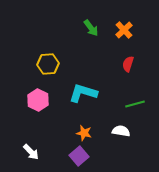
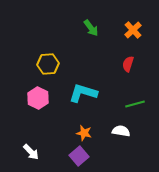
orange cross: moved 9 px right
pink hexagon: moved 2 px up
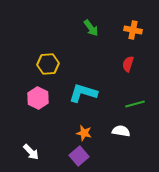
orange cross: rotated 36 degrees counterclockwise
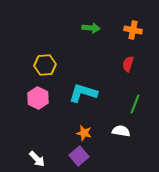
green arrow: rotated 48 degrees counterclockwise
yellow hexagon: moved 3 px left, 1 px down
green line: rotated 54 degrees counterclockwise
white arrow: moved 6 px right, 7 px down
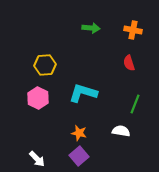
red semicircle: moved 1 px right, 1 px up; rotated 35 degrees counterclockwise
orange star: moved 5 px left
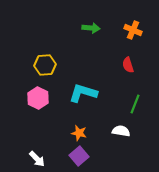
orange cross: rotated 12 degrees clockwise
red semicircle: moved 1 px left, 2 px down
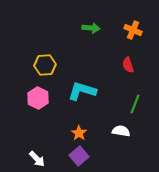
cyan L-shape: moved 1 px left, 2 px up
orange star: rotated 21 degrees clockwise
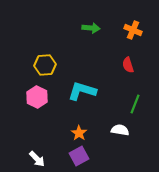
pink hexagon: moved 1 px left, 1 px up
white semicircle: moved 1 px left, 1 px up
purple square: rotated 12 degrees clockwise
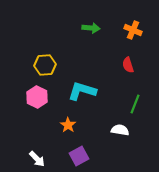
orange star: moved 11 px left, 8 px up
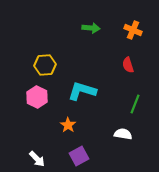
white semicircle: moved 3 px right, 4 px down
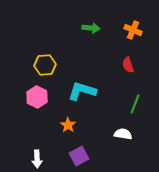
white arrow: rotated 42 degrees clockwise
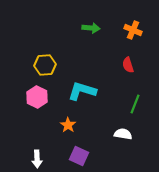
purple square: rotated 36 degrees counterclockwise
